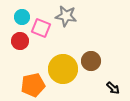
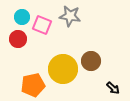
gray star: moved 4 px right
pink square: moved 1 px right, 3 px up
red circle: moved 2 px left, 2 px up
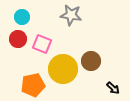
gray star: moved 1 px right, 1 px up
pink square: moved 19 px down
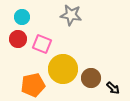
brown circle: moved 17 px down
